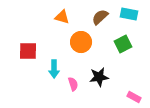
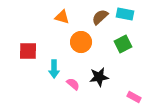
cyan rectangle: moved 4 px left
pink semicircle: rotated 32 degrees counterclockwise
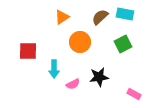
orange triangle: rotated 49 degrees counterclockwise
orange circle: moved 1 px left
pink semicircle: rotated 112 degrees clockwise
pink rectangle: moved 3 px up
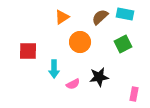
pink rectangle: rotated 72 degrees clockwise
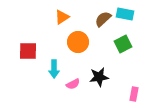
brown semicircle: moved 3 px right, 2 px down
orange circle: moved 2 px left
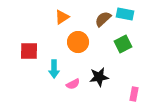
red square: moved 1 px right
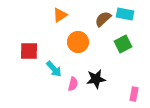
orange triangle: moved 2 px left, 2 px up
cyan arrow: rotated 42 degrees counterclockwise
black star: moved 3 px left, 2 px down
pink semicircle: rotated 48 degrees counterclockwise
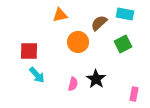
orange triangle: rotated 21 degrees clockwise
brown semicircle: moved 4 px left, 4 px down
cyan arrow: moved 17 px left, 6 px down
black star: rotated 30 degrees counterclockwise
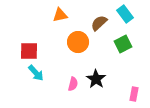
cyan rectangle: rotated 42 degrees clockwise
cyan arrow: moved 1 px left, 2 px up
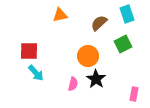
cyan rectangle: moved 2 px right; rotated 18 degrees clockwise
orange circle: moved 10 px right, 14 px down
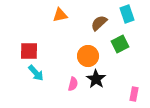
green square: moved 3 px left
